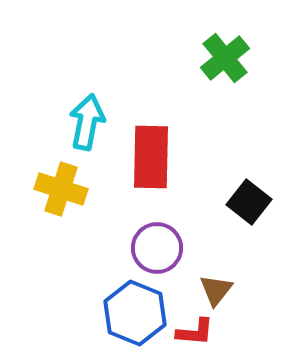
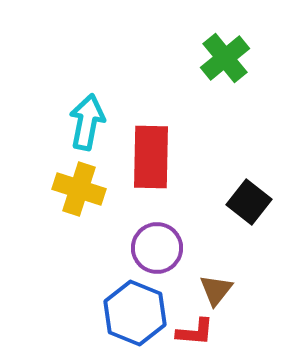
yellow cross: moved 18 px right
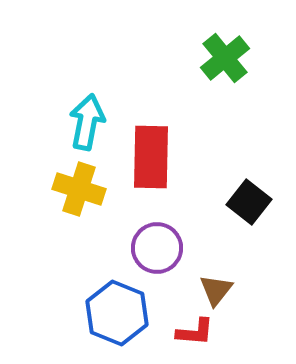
blue hexagon: moved 18 px left
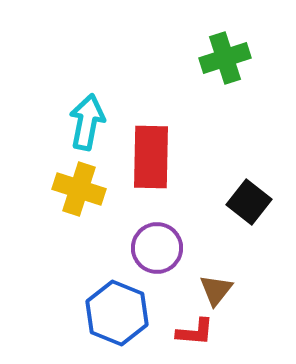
green cross: rotated 21 degrees clockwise
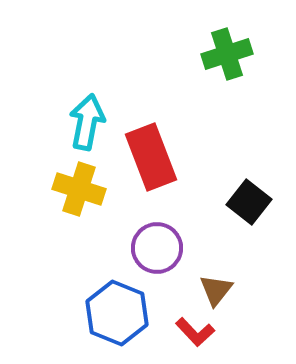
green cross: moved 2 px right, 4 px up
red rectangle: rotated 22 degrees counterclockwise
red L-shape: rotated 42 degrees clockwise
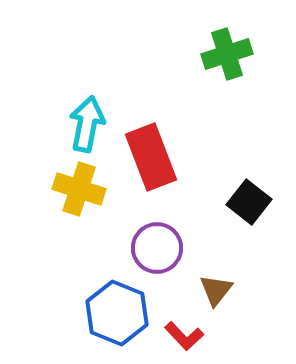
cyan arrow: moved 2 px down
red L-shape: moved 11 px left, 4 px down
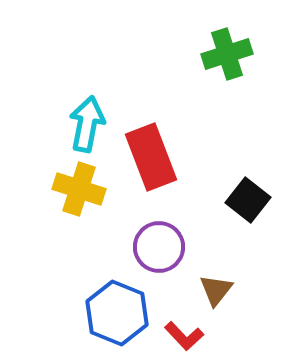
black square: moved 1 px left, 2 px up
purple circle: moved 2 px right, 1 px up
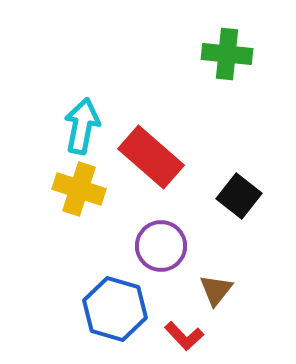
green cross: rotated 24 degrees clockwise
cyan arrow: moved 5 px left, 2 px down
red rectangle: rotated 28 degrees counterclockwise
black square: moved 9 px left, 4 px up
purple circle: moved 2 px right, 1 px up
blue hexagon: moved 2 px left, 4 px up; rotated 6 degrees counterclockwise
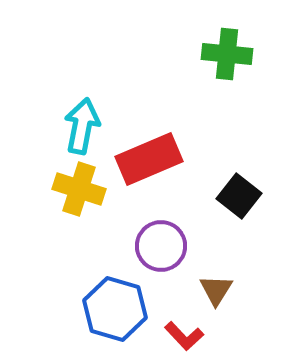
red rectangle: moved 2 px left, 2 px down; rotated 64 degrees counterclockwise
brown triangle: rotated 6 degrees counterclockwise
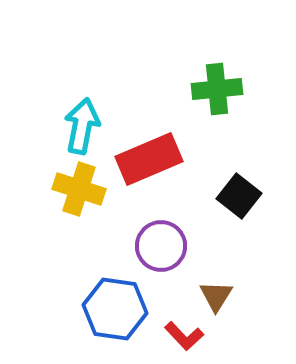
green cross: moved 10 px left, 35 px down; rotated 12 degrees counterclockwise
brown triangle: moved 6 px down
blue hexagon: rotated 8 degrees counterclockwise
